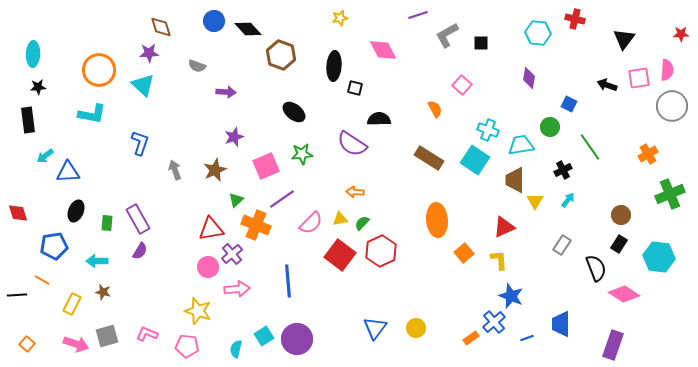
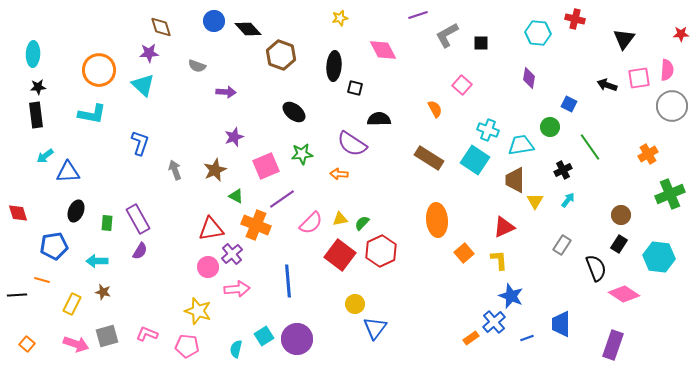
black rectangle at (28, 120): moved 8 px right, 5 px up
orange arrow at (355, 192): moved 16 px left, 18 px up
green triangle at (236, 200): moved 4 px up; rotated 49 degrees counterclockwise
orange line at (42, 280): rotated 14 degrees counterclockwise
yellow circle at (416, 328): moved 61 px left, 24 px up
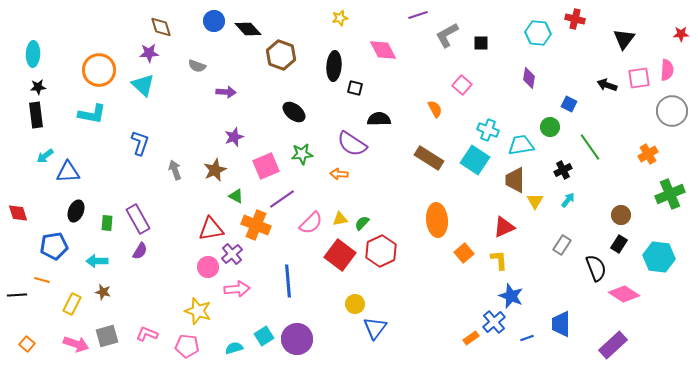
gray circle at (672, 106): moved 5 px down
purple rectangle at (613, 345): rotated 28 degrees clockwise
cyan semicircle at (236, 349): moved 2 px left, 1 px up; rotated 60 degrees clockwise
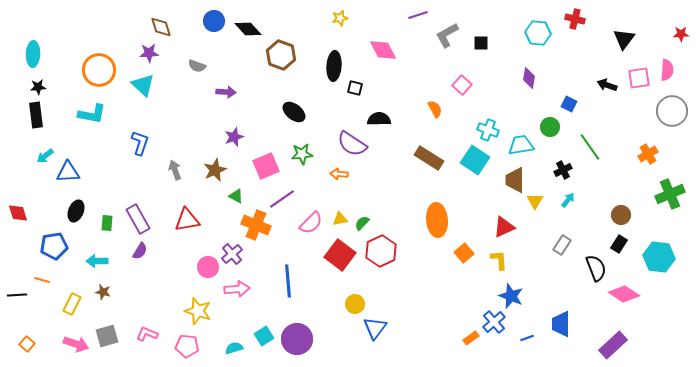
red triangle at (211, 229): moved 24 px left, 9 px up
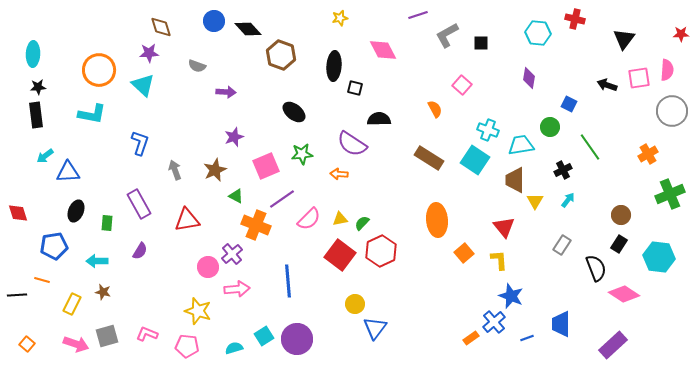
purple rectangle at (138, 219): moved 1 px right, 15 px up
pink semicircle at (311, 223): moved 2 px left, 4 px up
red triangle at (504, 227): rotated 45 degrees counterclockwise
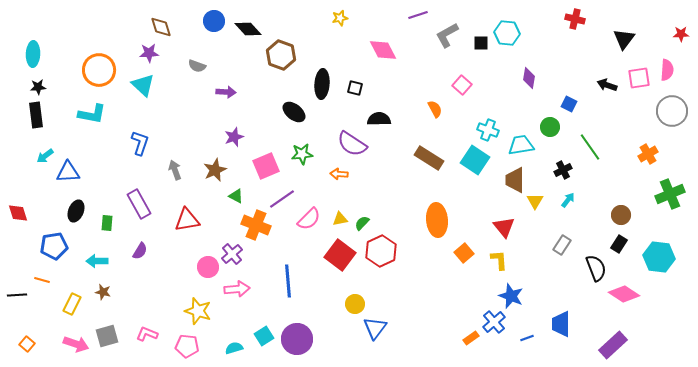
cyan hexagon at (538, 33): moved 31 px left
black ellipse at (334, 66): moved 12 px left, 18 px down
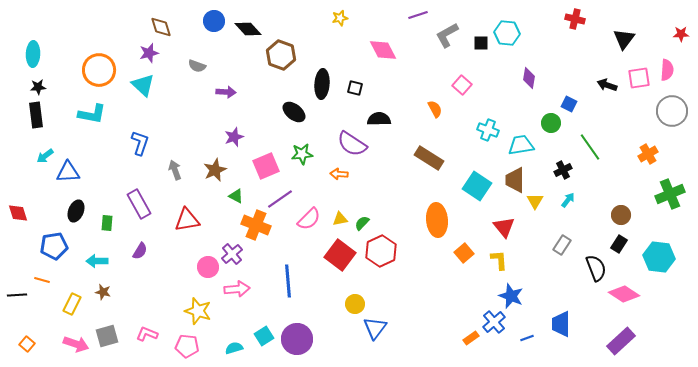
purple star at (149, 53): rotated 12 degrees counterclockwise
green circle at (550, 127): moved 1 px right, 4 px up
cyan square at (475, 160): moved 2 px right, 26 px down
purple line at (282, 199): moved 2 px left
purple rectangle at (613, 345): moved 8 px right, 4 px up
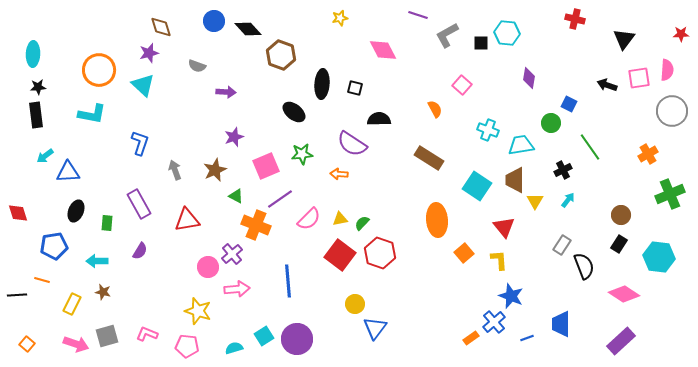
purple line at (418, 15): rotated 36 degrees clockwise
red hexagon at (381, 251): moved 1 px left, 2 px down; rotated 16 degrees counterclockwise
black semicircle at (596, 268): moved 12 px left, 2 px up
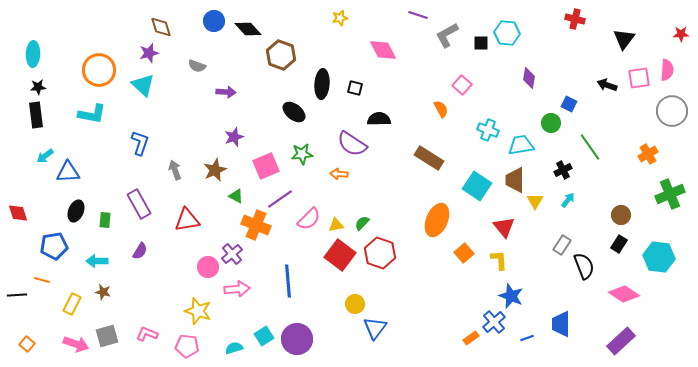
orange semicircle at (435, 109): moved 6 px right
yellow triangle at (340, 219): moved 4 px left, 6 px down
orange ellipse at (437, 220): rotated 28 degrees clockwise
green rectangle at (107, 223): moved 2 px left, 3 px up
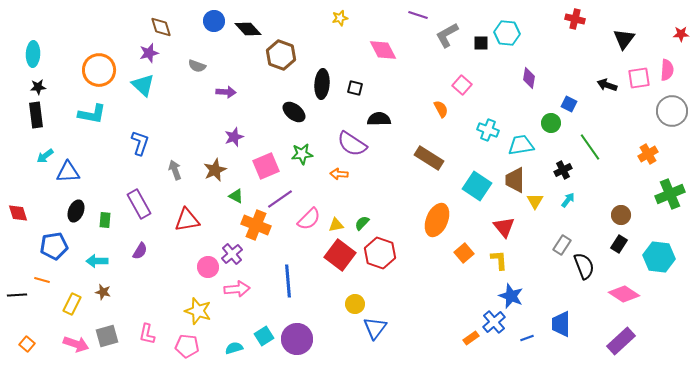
pink L-shape at (147, 334): rotated 100 degrees counterclockwise
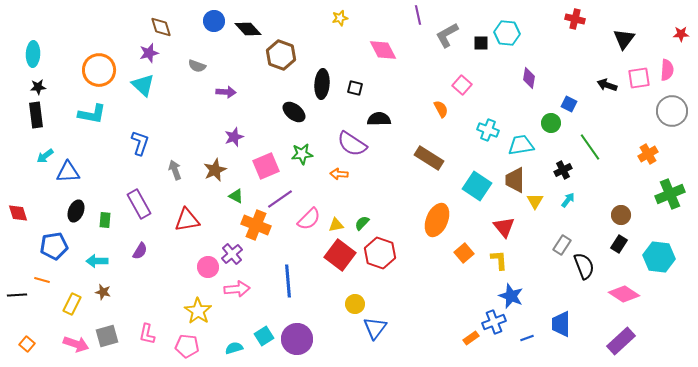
purple line at (418, 15): rotated 60 degrees clockwise
yellow star at (198, 311): rotated 16 degrees clockwise
blue cross at (494, 322): rotated 20 degrees clockwise
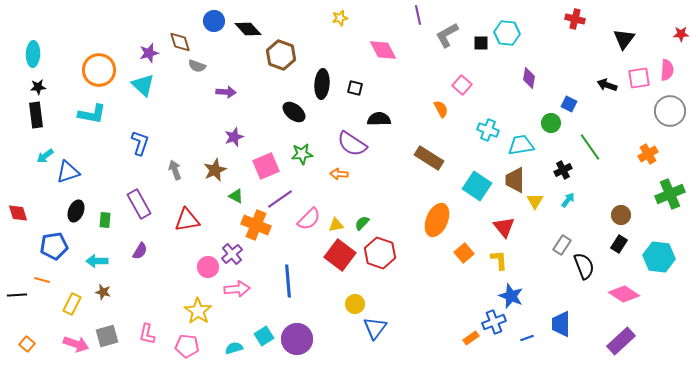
brown diamond at (161, 27): moved 19 px right, 15 px down
gray circle at (672, 111): moved 2 px left
blue triangle at (68, 172): rotated 15 degrees counterclockwise
